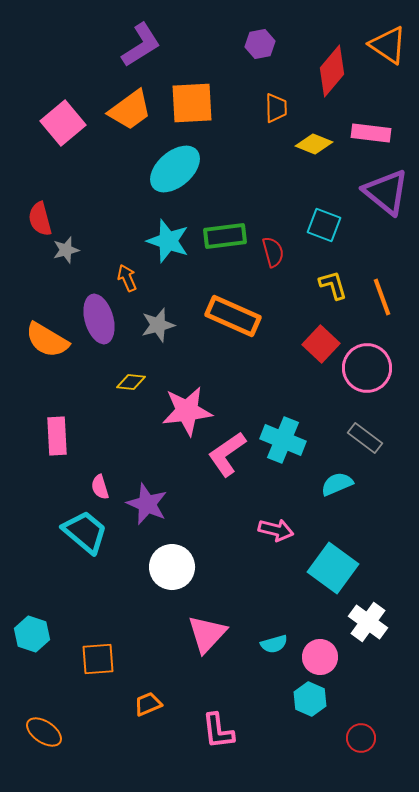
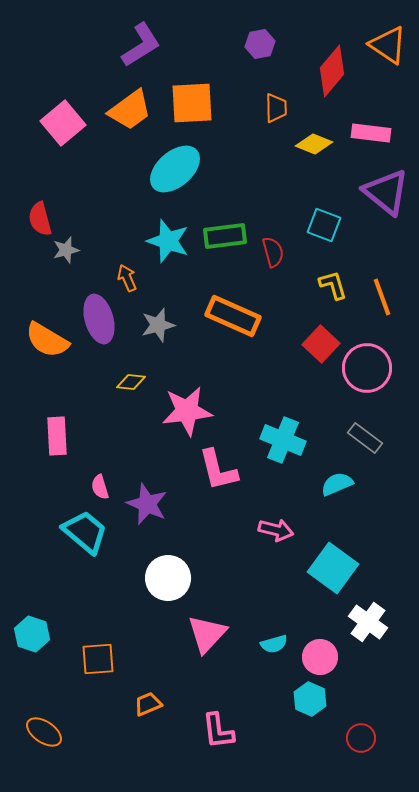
pink L-shape at (227, 454): moved 9 px left, 16 px down; rotated 69 degrees counterclockwise
white circle at (172, 567): moved 4 px left, 11 px down
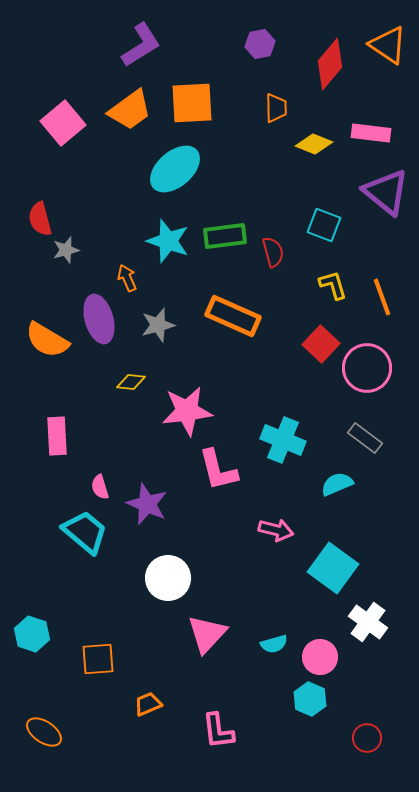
red diamond at (332, 71): moved 2 px left, 7 px up
red circle at (361, 738): moved 6 px right
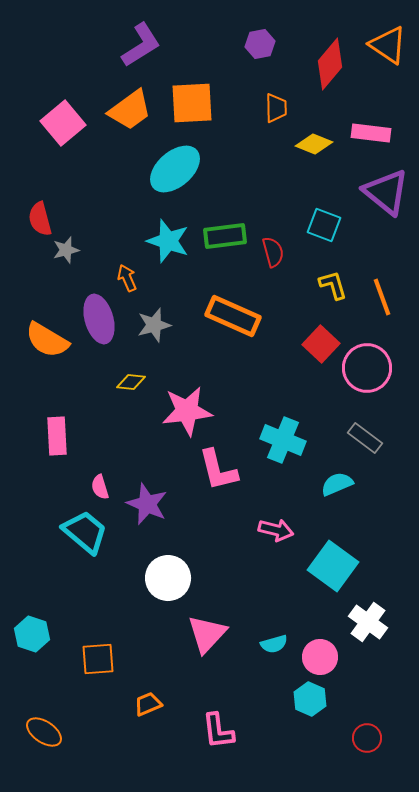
gray star at (158, 325): moved 4 px left
cyan square at (333, 568): moved 2 px up
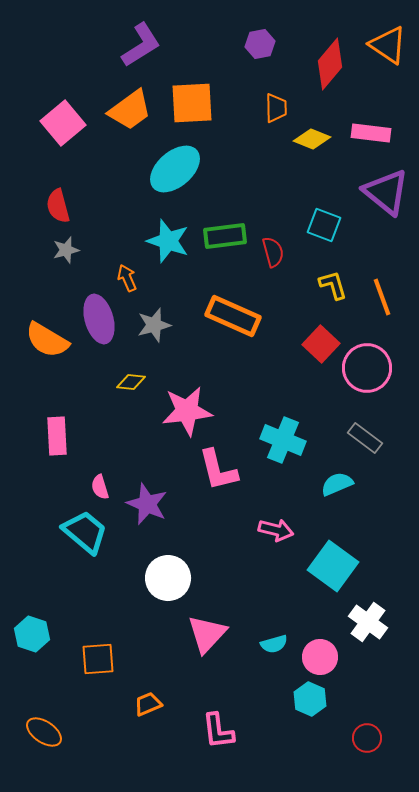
yellow diamond at (314, 144): moved 2 px left, 5 px up
red semicircle at (40, 219): moved 18 px right, 13 px up
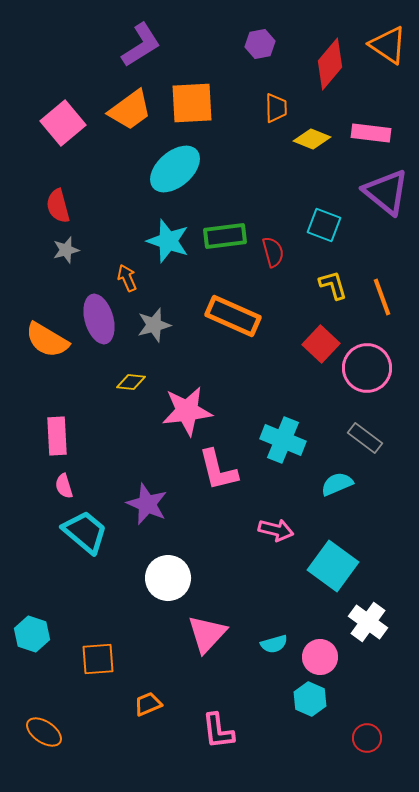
pink semicircle at (100, 487): moved 36 px left, 1 px up
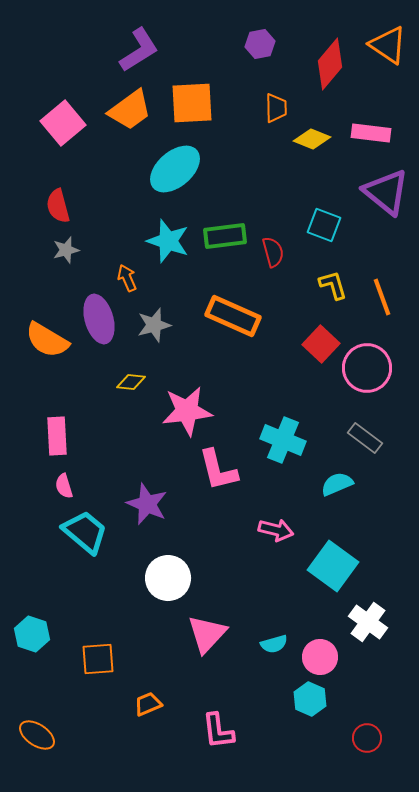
purple L-shape at (141, 45): moved 2 px left, 5 px down
orange ellipse at (44, 732): moved 7 px left, 3 px down
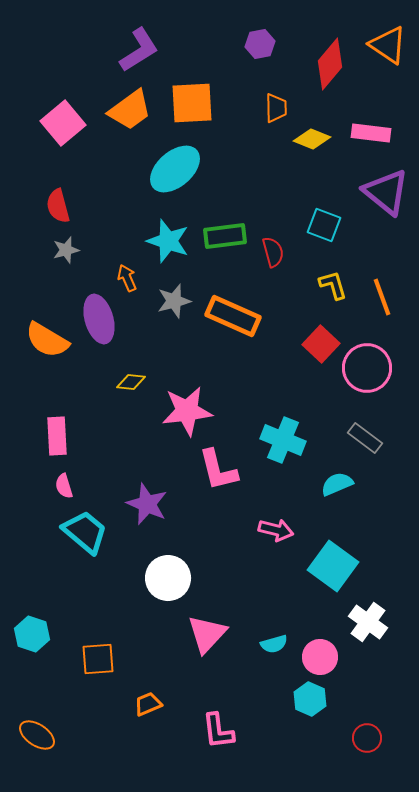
gray star at (154, 325): moved 20 px right, 24 px up
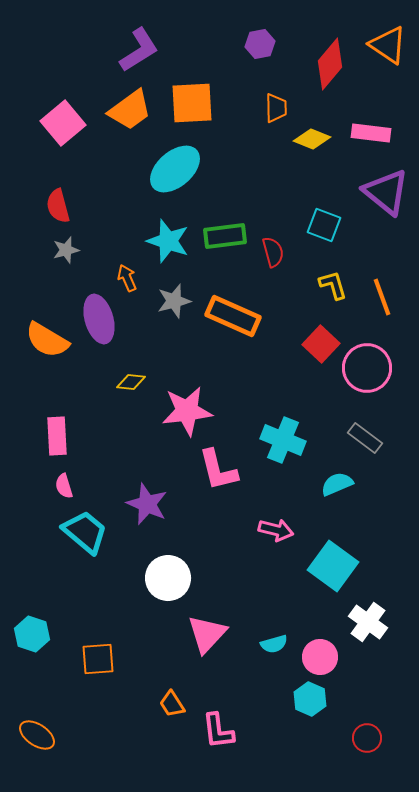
orange trapezoid at (148, 704): moved 24 px right; rotated 100 degrees counterclockwise
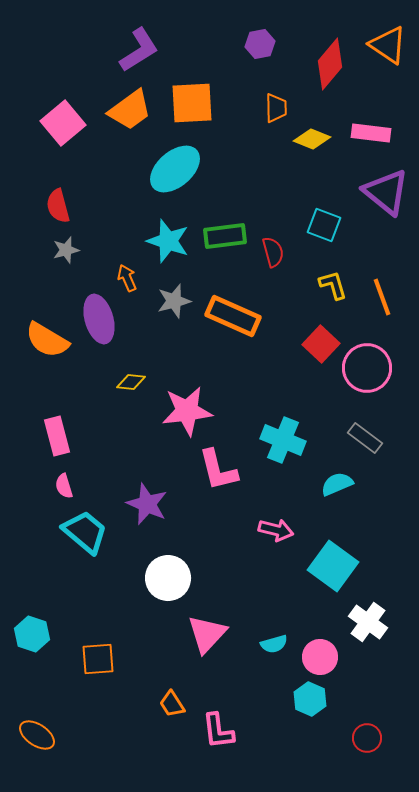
pink rectangle at (57, 436): rotated 12 degrees counterclockwise
